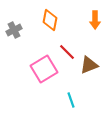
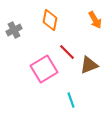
orange arrow: rotated 30 degrees counterclockwise
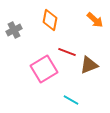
orange arrow: rotated 18 degrees counterclockwise
red line: rotated 24 degrees counterclockwise
cyan line: rotated 42 degrees counterclockwise
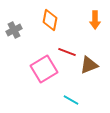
orange arrow: rotated 48 degrees clockwise
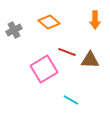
orange diamond: moved 1 px left, 2 px down; rotated 60 degrees counterclockwise
brown triangle: moved 1 px right, 5 px up; rotated 24 degrees clockwise
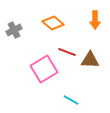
orange diamond: moved 4 px right, 1 px down
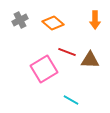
gray cross: moved 6 px right, 10 px up
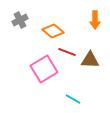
orange diamond: moved 8 px down
cyan line: moved 2 px right, 1 px up
